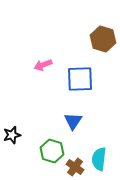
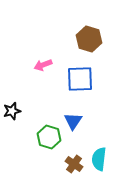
brown hexagon: moved 14 px left
black star: moved 24 px up
green hexagon: moved 3 px left, 14 px up
brown cross: moved 1 px left, 3 px up
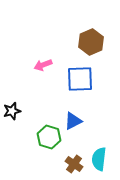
brown hexagon: moved 2 px right, 3 px down; rotated 20 degrees clockwise
blue triangle: rotated 30 degrees clockwise
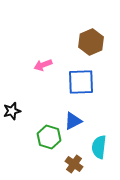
blue square: moved 1 px right, 3 px down
cyan semicircle: moved 12 px up
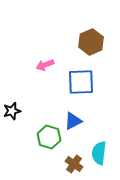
pink arrow: moved 2 px right
cyan semicircle: moved 6 px down
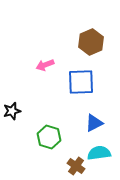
blue triangle: moved 21 px right, 2 px down
cyan semicircle: rotated 75 degrees clockwise
brown cross: moved 2 px right, 2 px down
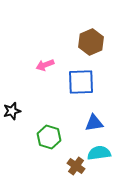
blue triangle: rotated 18 degrees clockwise
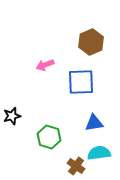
black star: moved 5 px down
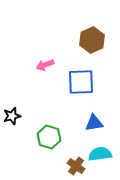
brown hexagon: moved 1 px right, 2 px up
cyan semicircle: moved 1 px right, 1 px down
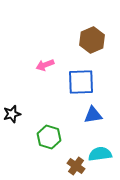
black star: moved 2 px up
blue triangle: moved 1 px left, 8 px up
